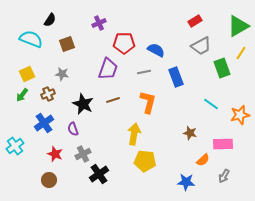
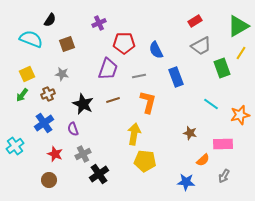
blue semicircle: rotated 144 degrees counterclockwise
gray line: moved 5 px left, 4 px down
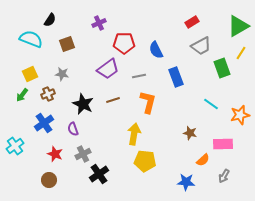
red rectangle: moved 3 px left, 1 px down
purple trapezoid: rotated 35 degrees clockwise
yellow square: moved 3 px right
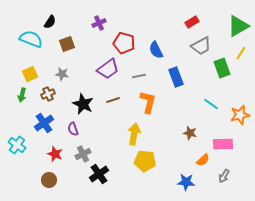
black semicircle: moved 2 px down
red pentagon: rotated 15 degrees clockwise
green arrow: rotated 24 degrees counterclockwise
cyan cross: moved 2 px right, 1 px up; rotated 18 degrees counterclockwise
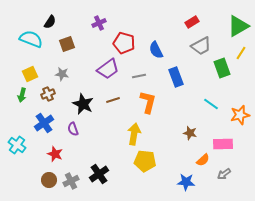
gray cross: moved 12 px left, 27 px down
gray arrow: moved 2 px up; rotated 24 degrees clockwise
